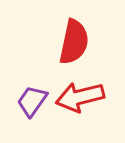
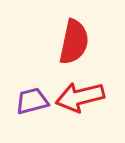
purple trapezoid: rotated 40 degrees clockwise
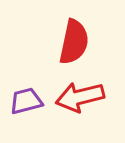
purple trapezoid: moved 6 px left
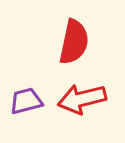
red arrow: moved 2 px right, 2 px down
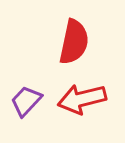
purple trapezoid: rotated 32 degrees counterclockwise
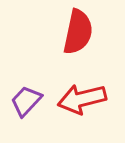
red semicircle: moved 4 px right, 10 px up
